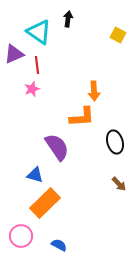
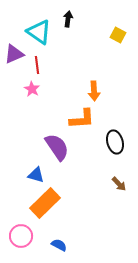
pink star: rotated 21 degrees counterclockwise
orange L-shape: moved 2 px down
blue triangle: moved 1 px right
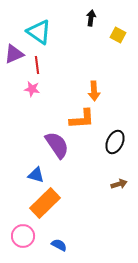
black arrow: moved 23 px right, 1 px up
pink star: rotated 21 degrees counterclockwise
black ellipse: rotated 40 degrees clockwise
purple semicircle: moved 2 px up
brown arrow: rotated 63 degrees counterclockwise
pink circle: moved 2 px right
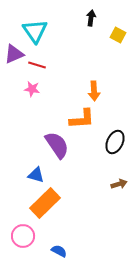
cyan triangle: moved 4 px left, 1 px up; rotated 20 degrees clockwise
red line: rotated 66 degrees counterclockwise
blue semicircle: moved 6 px down
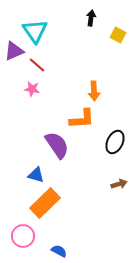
purple triangle: moved 3 px up
red line: rotated 24 degrees clockwise
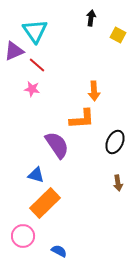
brown arrow: moved 1 px left, 1 px up; rotated 98 degrees clockwise
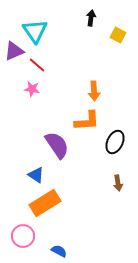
orange L-shape: moved 5 px right, 2 px down
blue triangle: rotated 18 degrees clockwise
orange rectangle: rotated 12 degrees clockwise
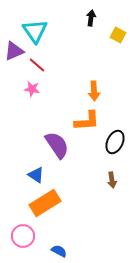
brown arrow: moved 6 px left, 3 px up
